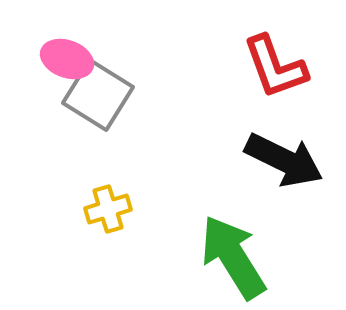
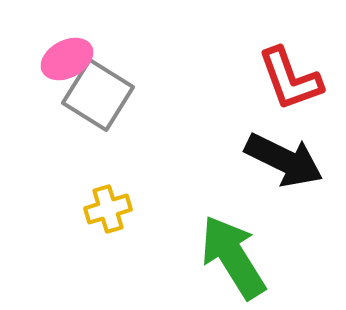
pink ellipse: rotated 48 degrees counterclockwise
red L-shape: moved 15 px right, 12 px down
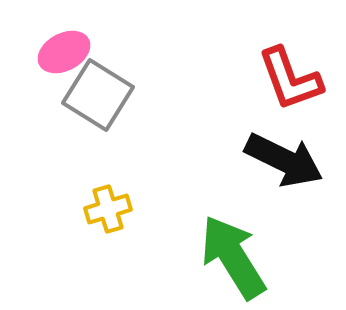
pink ellipse: moved 3 px left, 7 px up
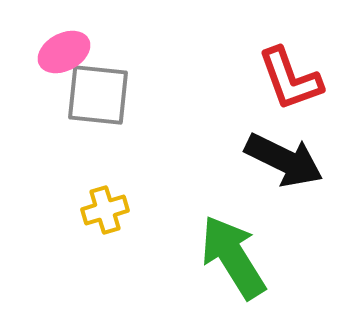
gray square: rotated 26 degrees counterclockwise
yellow cross: moved 3 px left, 1 px down
